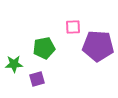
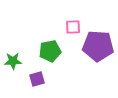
green pentagon: moved 6 px right, 3 px down
green star: moved 1 px left, 3 px up
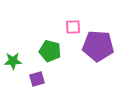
green pentagon: rotated 25 degrees clockwise
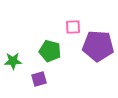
purple square: moved 2 px right
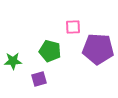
purple pentagon: moved 3 px down
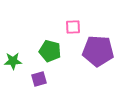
purple pentagon: moved 2 px down
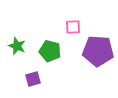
green star: moved 4 px right, 15 px up; rotated 24 degrees clockwise
purple square: moved 6 px left
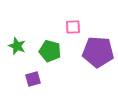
purple pentagon: moved 1 px down
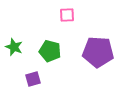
pink square: moved 6 px left, 12 px up
green star: moved 3 px left, 1 px down
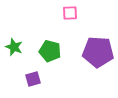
pink square: moved 3 px right, 2 px up
